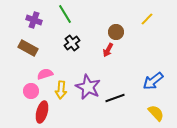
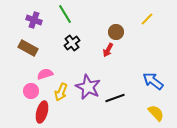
blue arrow: rotated 75 degrees clockwise
yellow arrow: moved 2 px down; rotated 18 degrees clockwise
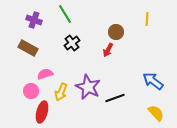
yellow line: rotated 40 degrees counterclockwise
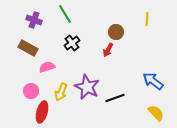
pink semicircle: moved 2 px right, 7 px up
purple star: moved 1 px left
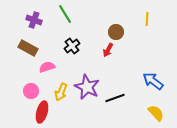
black cross: moved 3 px down
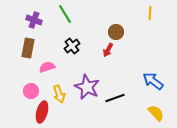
yellow line: moved 3 px right, 6 px up
brown rectangle: rotated 72 degrees clockwise
yellow arrow: moved 2 px left, 2 px down; rotated 42 degrees counterclockwise
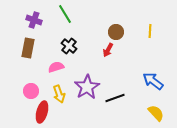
yellow line: moved 18 px down
black cross: moved 3 px left; rotated 14 degrees counterclockwise
pink semicircle: moved 9 px right
purple star: rotated 15 degrees clockwise
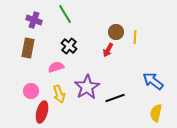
yellow line: moved 15 px left, 6 px down
yellow semicircle: rotated 126 degrees counterclockwise
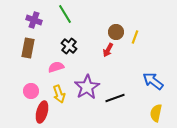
yellow line: rotated 16 degrees clockwise
